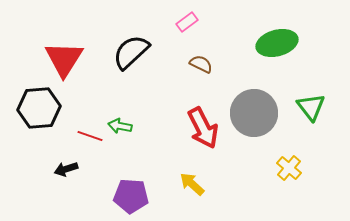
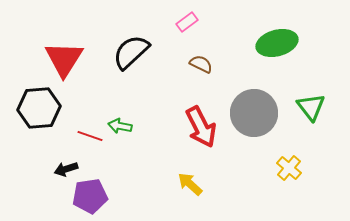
red arrow: moved 2 px left, 1 px up
yellow arrow: moved 2 px left
purple pentagon: moved 41 px left; rotated 12 degrees counterclockwise
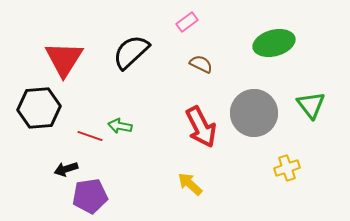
green ellipse: moved 3 px left
green triangle: moved 2 px up
yellow cross: moved 2 px left; rotated 30 degrees clockwise
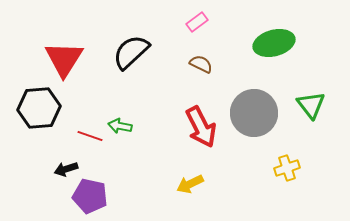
pink rectangle: moved 10 px right
yellow arrow: rotated 68 degrees counterclockwise
purple pentagon: rotated 20 degrees clockwise
